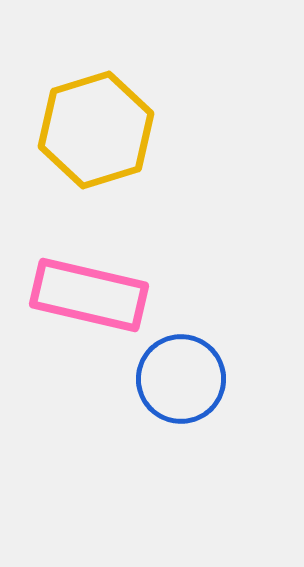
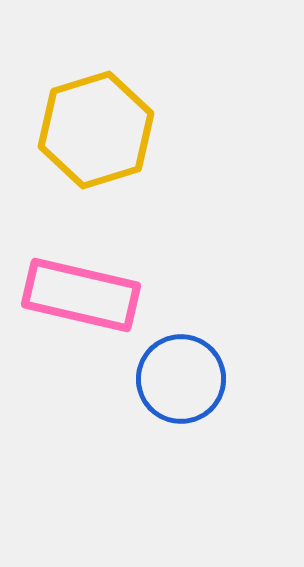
pink rectangle: moved 8 px left
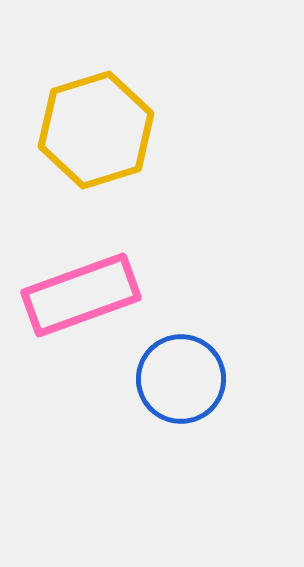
pink rectangle: rotated 33 degrees counterclockwise
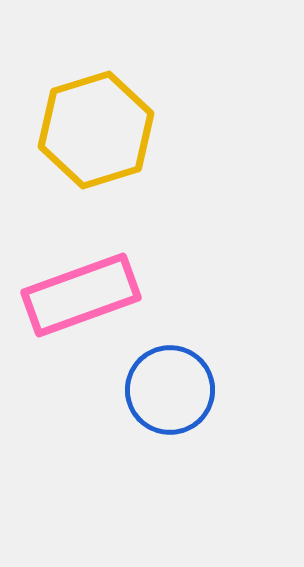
blue circle: moved 11 px left, 11 px down
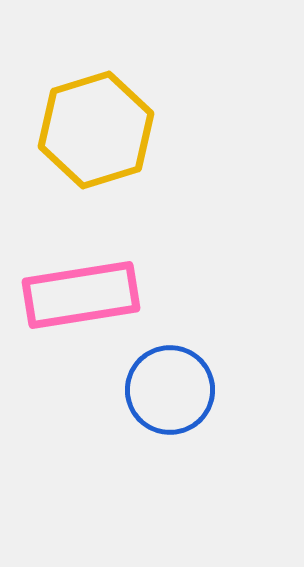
pink rectangle: rotated 11 degrees clockwise
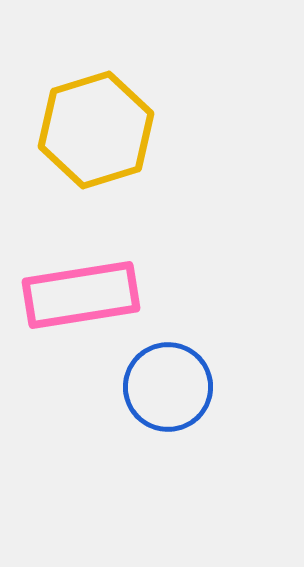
blue circle: moved 2 px left, 3 px up
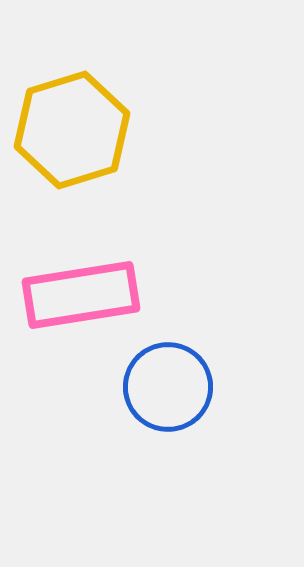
yellow hexagon: moved 24 px left
